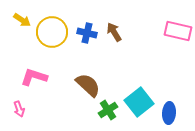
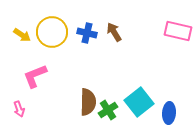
yellow arrow: moved 15 px down
pink L-shape: moved 1 px right, 1 px up; rotated 40 degrees counterclockwise
brown semicircle: moved 17 px down; rotated 48 degrees clockwise
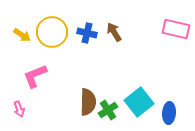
pink rectangle: moved 2 px left, 2 px up
